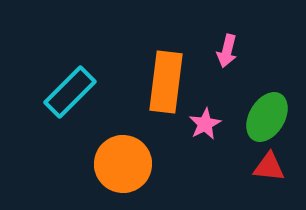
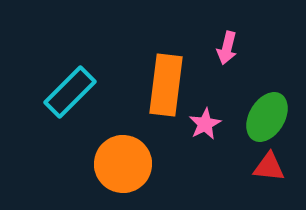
pink arrow: moved 3 px up
orange rectangle: moved 3 px down
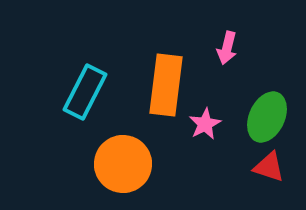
cyan rectangle: moved 15 px right; rotated 18 degrees counterclockwise
green ellipse: rotated 6 degrees counterclockwise
red triangle: rotated 12 degrees clockwise
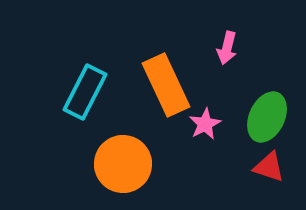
orange rectangle: rotated 32 degrees counterclockwise
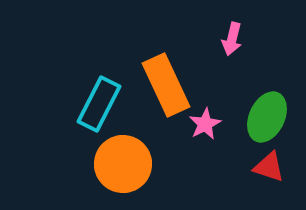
pink arrow: moved 5 px right, 9 px up
cyan rectangle: moved 14 px right, 12 px down
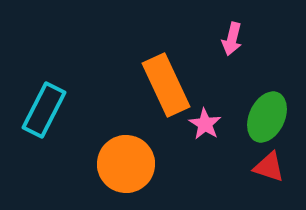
cyan rectangle: moved 55 px left, 6 px down
pink star: rotated 12 degrees counterclockwise
orange circle: moved 3 px right
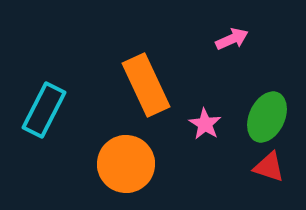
pink arrow: rotated 128 degrees counterclockwise
orange rectangle: moved 20 px left
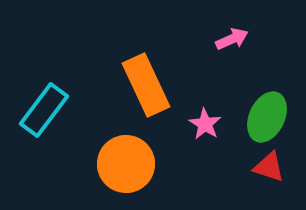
cyan rectangle: rotated 10 degrees clockwise
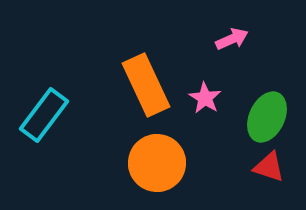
cyan rectangle: moved 5 px down
pink star: moved 26 px up
orange circle: moved 31 px right, 1 px up
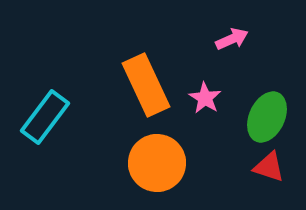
cyan rectangle: moved 1 px right, 2 px down
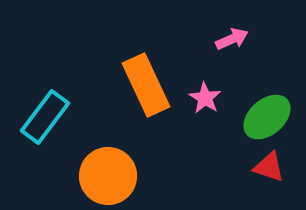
green ellipse: rotated 24 degrees clockwise
orange circle: moved 49 px left, 13 px down
